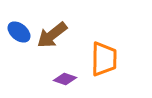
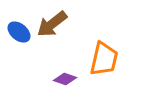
brown arrow: moved 11 px up
orange trapezoid: rotated 12 degrees clockwise
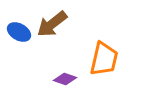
blue ellipse: rotated 10 degrees counterclockwise
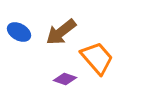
brown arrow: moved 9 px right, 8 px down
orange trapezoid: moved 7 px left, 1 px up; rotated 54 degrees counterclockwise
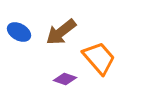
orange trapezoid: moved 2 px right
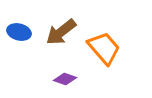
blue ellipse: rotated 15 degrees counterclockwise
orange trapezoid: moved 5 px right, 10 px up
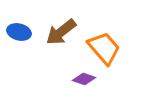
purple diamond: moved 19 px right
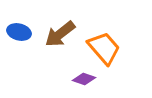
brown arrow: moved 1 px left, 2 px down
